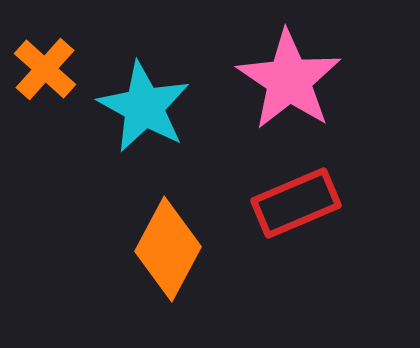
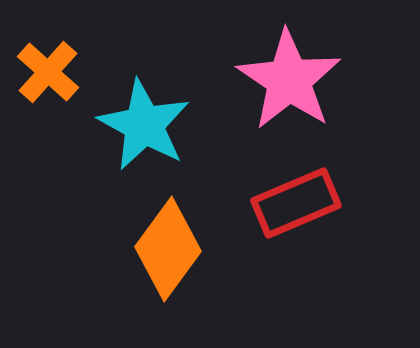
orange cross: moved 3 px right, 3 px down
cyan star: moved 18 px down
orange diamond: rotated 8 degrees clockwise
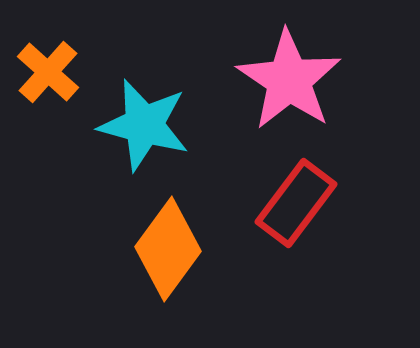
cyan star: rotated 14 degrees counterclockwise
red rectangle: rotated 30 degrees counterclockwise
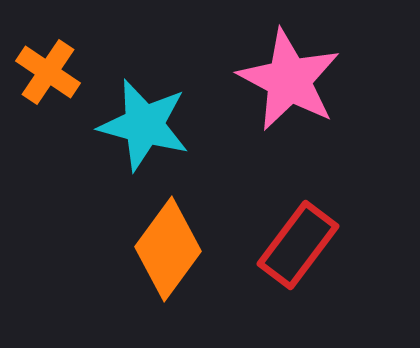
orange cross: rotated 8 degrees counterclockwise
pink star: rotated 6 degrees counterclockwise
red rectangle: moved 2 px right, 42 px down
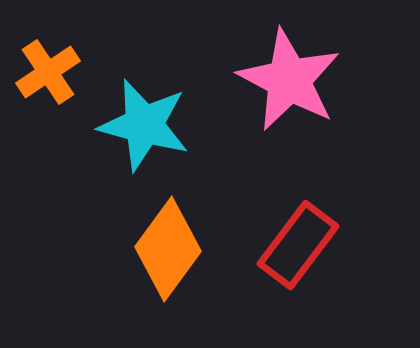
orange cross: rotated 22 degrees clockwise
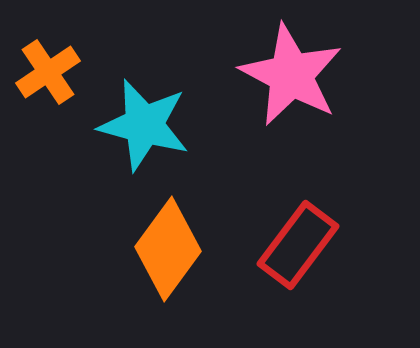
pink star: moved 2 px right, 5 px up
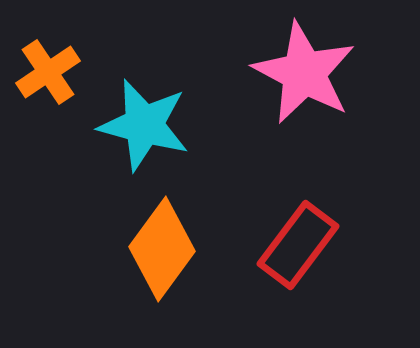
pink star: moved 13 px right, 2 px up
orange diamond: moved 6 px left
